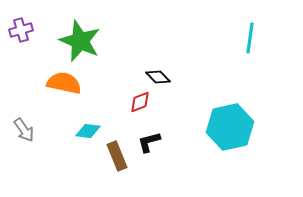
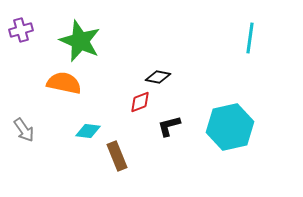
black diamond: rotated 35 degrees counterclockwise
black L-shape: moved 20 px right, 16 px up
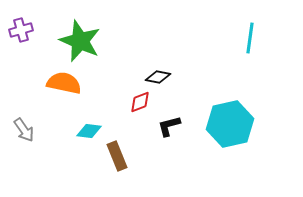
cyan hexagon: moved 3 px up
cyan diamond: moved 1 px right
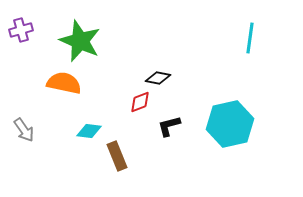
black diamond: moved 1 px down
